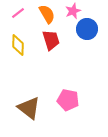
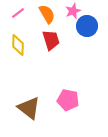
blue circle: moved 3 px up
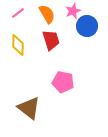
pink pentagon: moved 5 px left, 18 px up
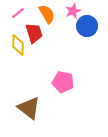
red trapezoid: moved 17 px left, 7 px up
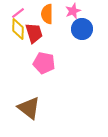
orange semicircle: rotated 150 degrees counterclockwise
blue circle: moved 5 px left, 3 px down
yellow diamond: moved 16 px up
pink pentagon: moved 19 px left, 19 px up
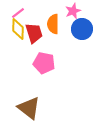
orange semicircle: moved 6 px right, 10 px down
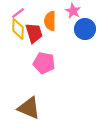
pink star: rotated 21 degrees counterclockwise
orange semicircle: moved 3 px left, 3 px up
blue circle: moved 3 px right
brown triangle: rotated 15 degrees counterclockwise
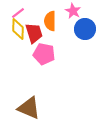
pink pentagon: moved 9 px up
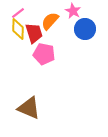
orange semicircle: rotated 42 degrees clockwise
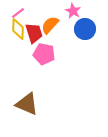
orange semicircle: moved 4 px down
brown triangle: moved 2 px left, 4 px up
